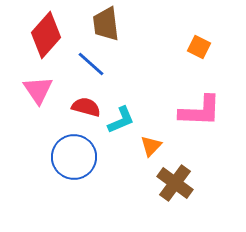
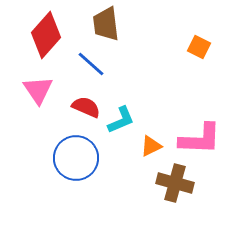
red semicircle: rotated 8 degrees clockwise
pink L-shape: moved 28 px down
orange triangle: rotated 20 degrees clockwise
blue circle: moved 2 px right, 1 px down
brown cross: rotated 21 degrees counterclockwise
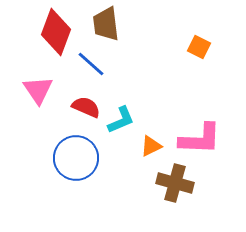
red diamond: moved 10 px right, 3 px up; rotated 21 degrees counterclockwise
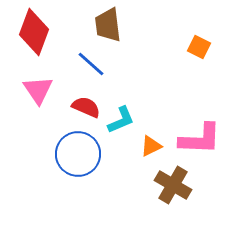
brown trapezoid: moved 2 px right, 1 px down
red diamond: moved 22 px left
blue circle: moved 2 px right, 4 px up
brown cross: moved 2 px left, 2 px down; rotated 15 degrees clockwise
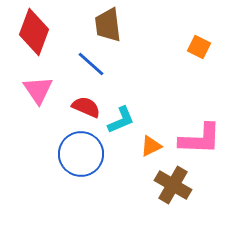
blue circle: moved 3 px right
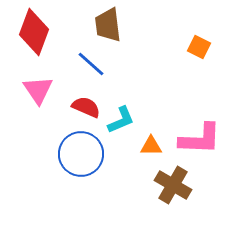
orange triangle: rotated 25 degrees clockwise
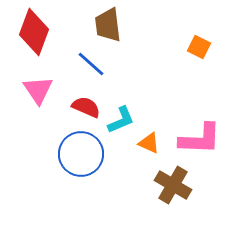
orange triangle: moved 2 px left, 3 px up; rotated 25 degrees clockwise
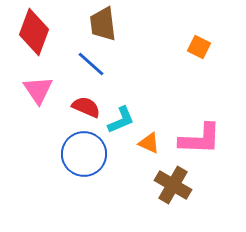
brown trapezoid: moved 5 px left, 1 px up
blue circle: moved 3 px right
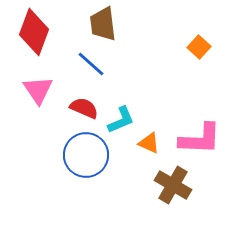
orange square: rotated 15 degrees clockwise
red semicircle: moved 2 px left, 1 px down
blue circle: moved 2 px right, 1 px down
